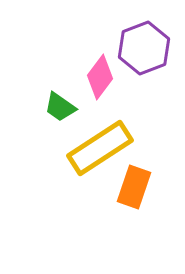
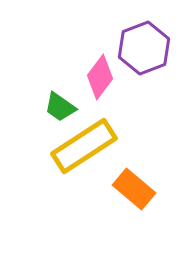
yellow rectangle: moved 16 px left, 2 px up
orange rectangle: moved 2 px down; rotated 69 degrees counterclockwise
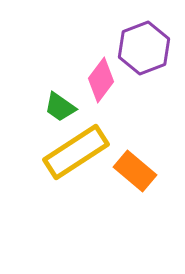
pink diamond: moved 1 px right, 3 px down
yellow rectangle: moved 8 px left, 6 px down
orange rectangle: moved 1 px right, 18 px up
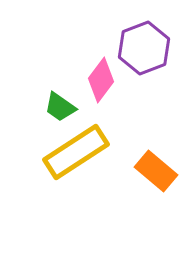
orange rectangle: moved 21 px right
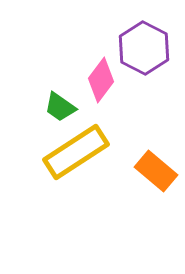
purple hexagon: rotated 12 degrees counterclockwise
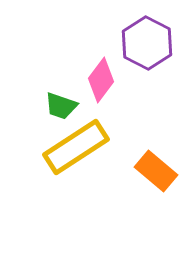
purple hexagon: moved 3 px right, 5 px up
green trapezoid: moved 1 px right, 1 px up; rotated 16 degrees counterclockwise
yellow rectangle: moved 5 px up
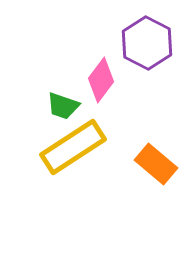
green trapezoid: moved 2 px right
yellow rectangle: moved 3 px left
orange rectangle: moved 7 px up
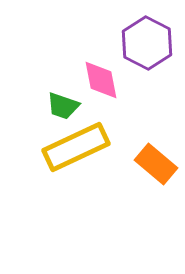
pink diamond: rotated 48 degrees counterclockwise
yellow rectangle: moved 3 px right; rotated 8 degrees clockwise
